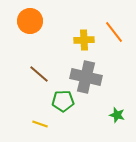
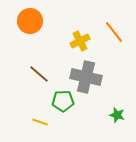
yellow cross: moved 4 px left, 1 px down; rotated 24 degrees counterclockwise
yellow line: moved 2 px up
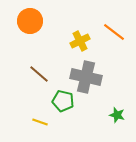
orange line: rotated 15 degrees counterclockwise
green pentagon: rotated 15 degrees clockwise
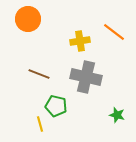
orange circle: moved 2 px left, 2 px up
yellow cross: rotated 18 degrees clockwise
brown line: rotated 20 degrees counterclockwise
green pentagon: moved 7 px left, 5 px down
yellow line: moved 2 px down; rotated 56 degrees clockwise
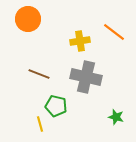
green star: moved 1 px left, 2 px down
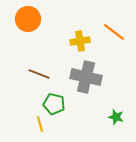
green pentagon: moved 2 px left, 2 px up
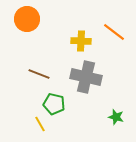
orange circle: moved 1 px left
yellow cross: moved 1 px right; rotated 12 degrees clockwise
yellow line: rotated 14 degrees counterclockwise
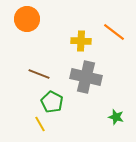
green pentagon: moved 2 px left, 2 px up; rotated 15 degrees clockwise
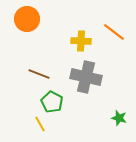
green star: moved 3 px right, 1 px down
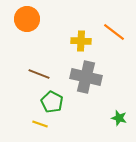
yellow line: rotated 42 degrees counterclockwise
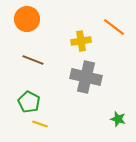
orange line: moved 5 px up
yellow cross: rotated 12 degrees counterclockwise
brown line: moved 6 px left, 14 px up
green pentagon: moved 23 px left
green star: moved 1 px left, 1 px down
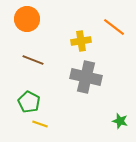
green star: moved 2 px right, 2 px down
